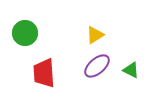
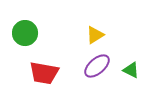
red trapezoid: rotated 76 degrees counterclockwise
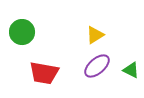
green circle: moved 3 px left, 1 px up
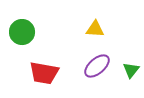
yellow triangle: moved 6 px up; rotated 36 degrees clockwise
green triangle: rotated 42 degrees clockwise
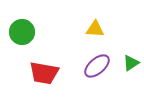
green triangle: moved 7 px up; rotated 18 degrees clockwise
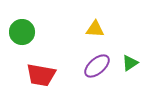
green triangle: moved 1 px left
red trapezoid: moved 3 px left, 2 px down
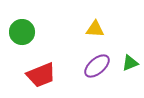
green triangle: rotated 12 degrees clockwise
red trapezoid: rotated 32 degrees counterclockwise
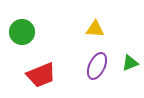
purple ellipse: rotated 24 degrees counterclockwise
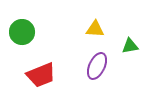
green triangle: moved 17 px up; rotated 12 degrees clockwise
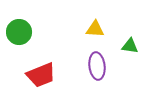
green circle: moved 3 px left
green triangle: rotated 18 degrees clockwise
purple ellipse: rotated 32 degrees counterclockwise
